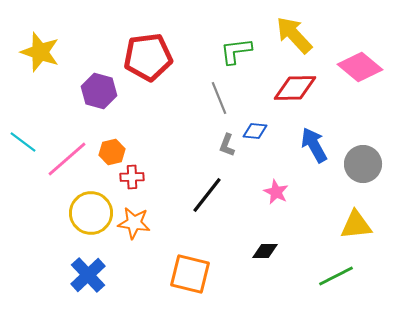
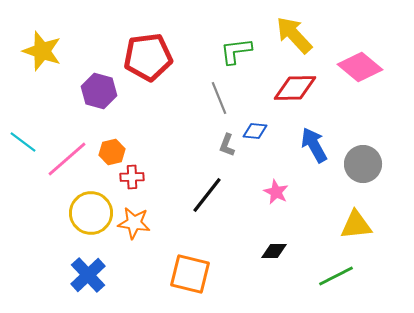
yellow star: moved 2 px right, 1 px up
black diamond: moved 9 px right
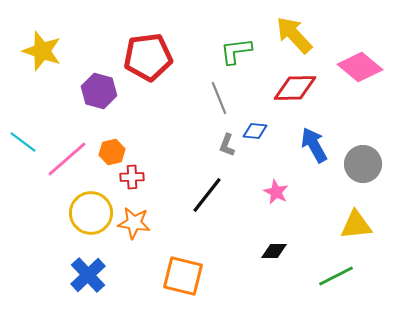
orange square: moved 7 px left, 2 px down
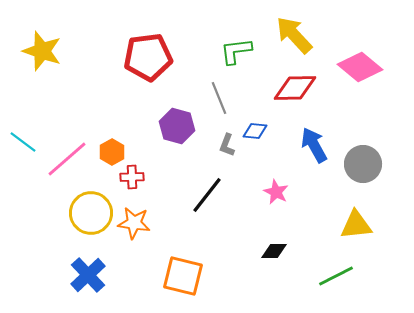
purple hexagon: moved 78 px right, 35 px down
orange hexagon: rotated 15 degrees counterclockwise
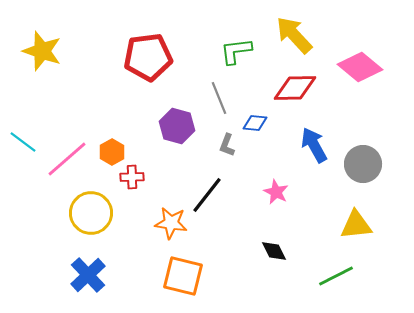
blue diamond: moved 8 px up
orange star: moved 37 px right
black diamond: rotated 64 degrees clockwise
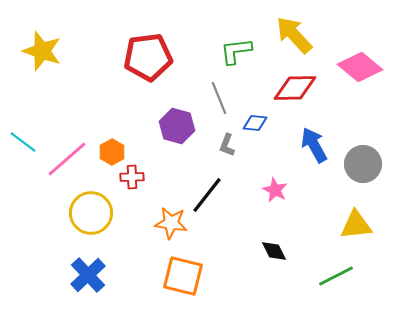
pink star: moved 1 px left, 2 px up
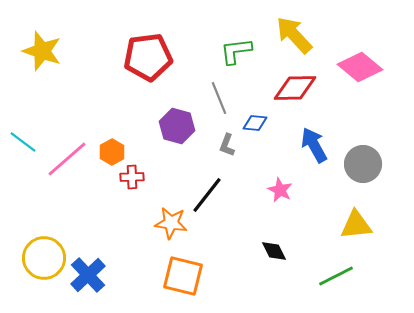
pink star: moved 5 px right
yellow circle: moved 47 px left, 45 px down
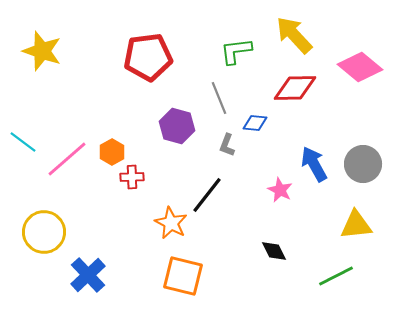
blue arrow: moved 19 px down
orange star: rotated 20 degrees clockwise
yellow circle: moved 26 px up
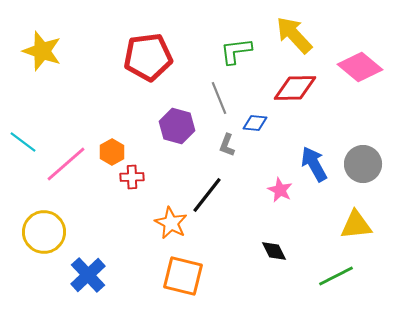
pink line: moved 1 px left, 5 px down
